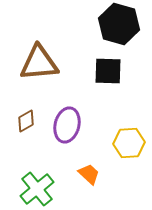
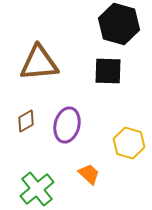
yellow hexagon: rotated 20 degrees clockwise
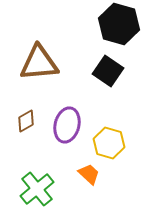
black square: rotated 32 degrees clockwise
yellow hexagon: moved 20 px left
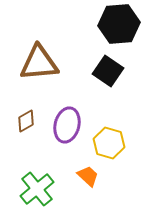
black hexagon: rotated 21 degrees counterclockwise
orange trapezoid: moved 1 px left, 2 px down
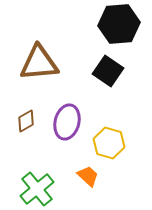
purple ellipse: moved 3 px up
